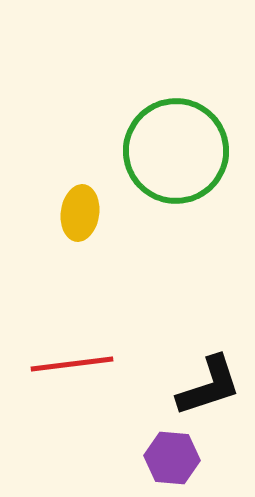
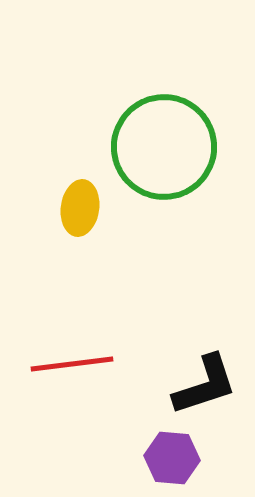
green circle: moved 12 px left, 4 px up
yellow ellipse: moved 5 px up
black L-shape: moved 4 px left, 1 px up
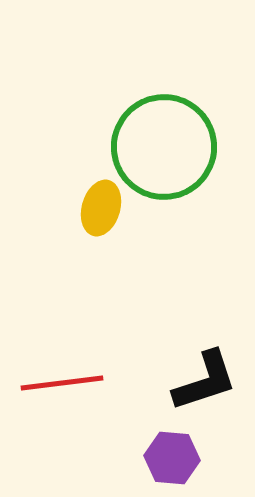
yellow ellipse: moved 21 px right; rotated 8 degrees clockwise
red line: moved 10 px left, 19 px down
black L-shape: moved 4 px up
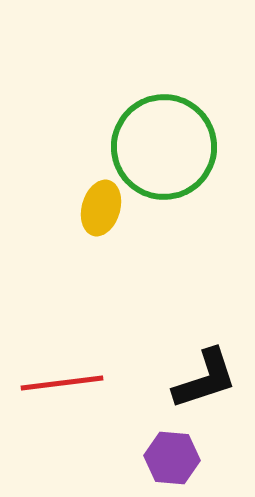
black L-shape: moved 2 px up
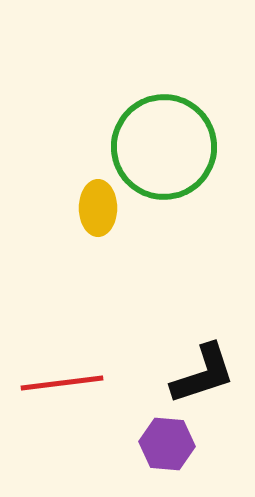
yellow ellipse: moved 3 px left; rotated 16 degrees counterclockwise
black L-shape: moved 2 px left, 5 px up
purple hexagon: moved 5 px left, 14 px up
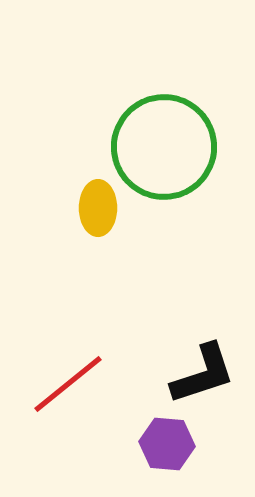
red line: moved 6 px right, 1 px down; rotated 32 degrees counterclockwise
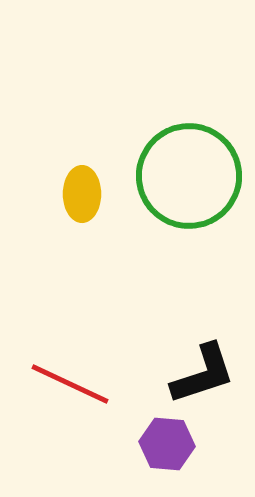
green circle: moved 25 px right, 29 px down
yellow ellipse: moved 16 px left, 14 px up
red line: moved 2 px right; rotated 64 degrees clockwise
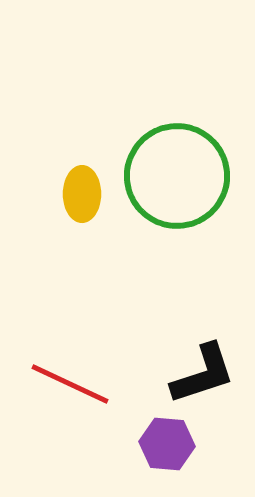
green circle: moved 12 px left
